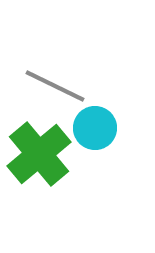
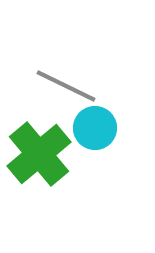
gray line: moved 11 px right
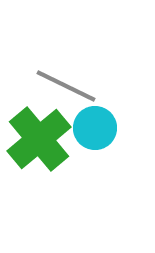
green cross: moved 15 px up
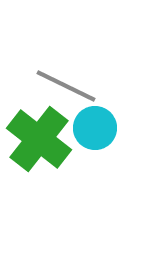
green cross: rotated 12 degrees counterclockwise
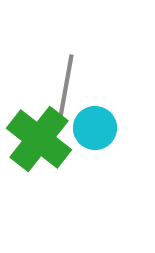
gray line: rotated 74 degrees clockwise
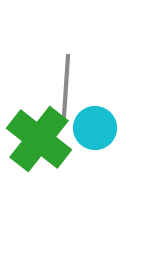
gray line: rotated 6 degrees counterclockwise
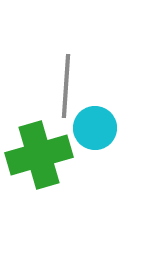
green cross: moved 16 px down; rotated 36 degrees clockwise
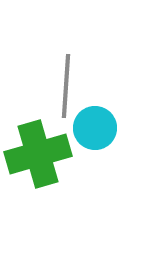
green cross: moved 1 px left, 1 px up
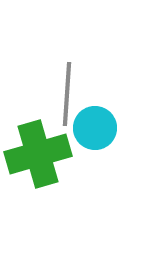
gray line: moved 1 px right, 8 px down
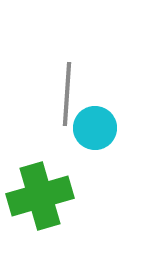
green cross: moved 2 px right, 42 px down
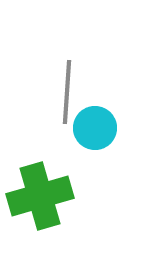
gray line: moved 2 px up
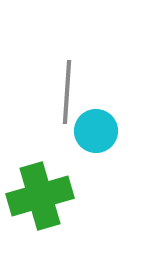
cyan circle: moved 1 px right, 3 px down
